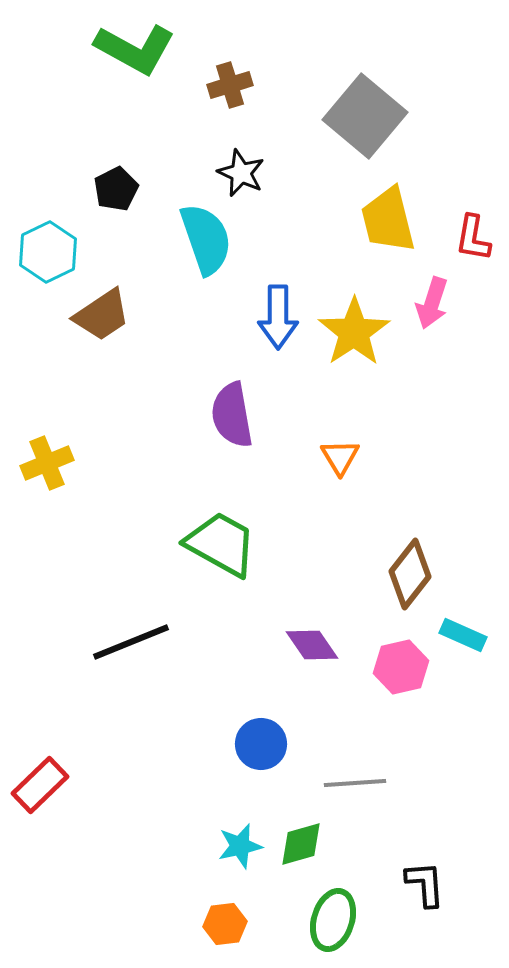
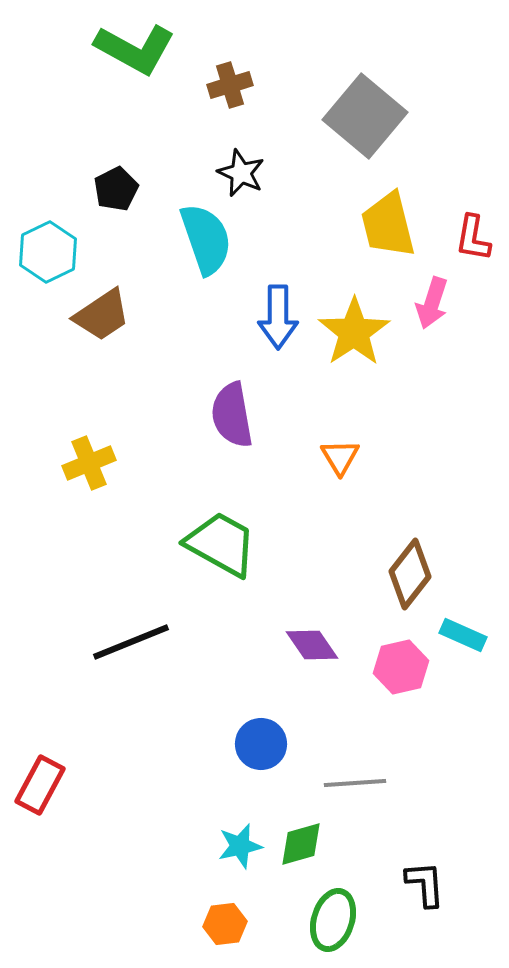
yellow trapezoid: moved 5 px down
yellow cross: moved 42 px right
red rectangle: rotated 18 degrees counterclockwise
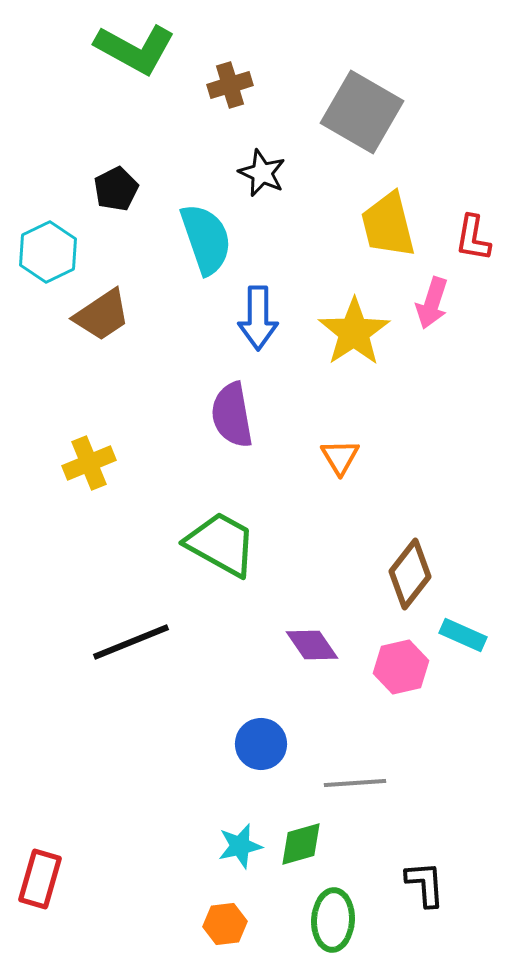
gray square: moved 3 px left, 4 px up; rotated 10 degrees counterclockwise
black star: moved 21 px right
blue arrow: moved 20 px left, 1 px down
red rectangle: moved 94 px down; rotated 12 degrees counterclockwise
green ellipse: rotated 14 degrees counterclockwise
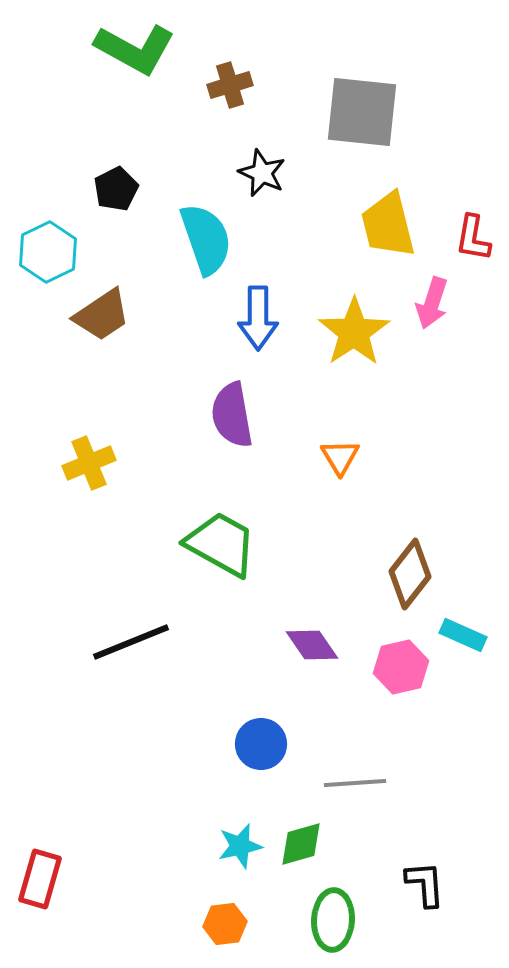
gray square: rotated 24 degrees counterclockwise
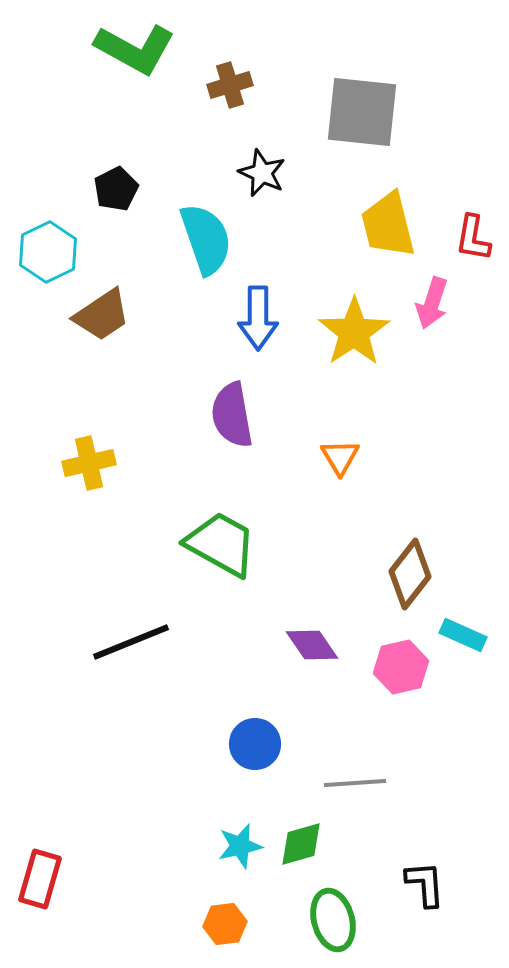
yellow cross: rotated 9 degrees clockwise
blue circle: moved 6 px left
green ellipse: rotated 18 degrees counterclockwise
